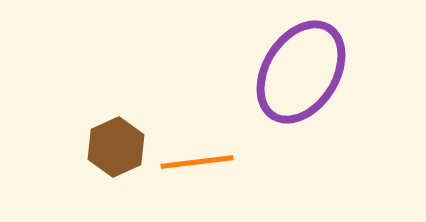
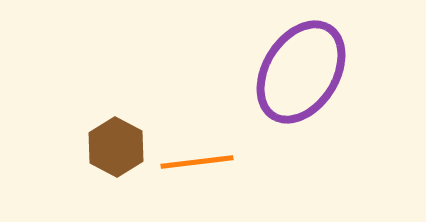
brown hexagon: rotated 8 degrees counterclockwise
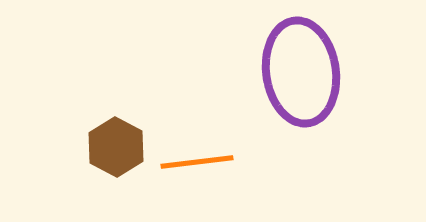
purple ellipse: rotated 40 degrees counterclockwise
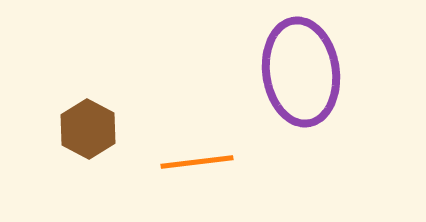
brown hexagon: moved 28 px left, 18 px up
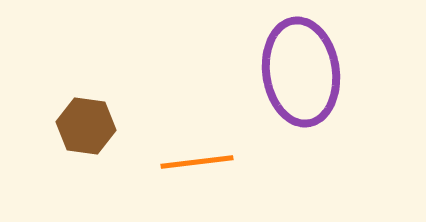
brown hexagon: moved 2 px left, 3 px up; rotated 20 degrees counterclockwise
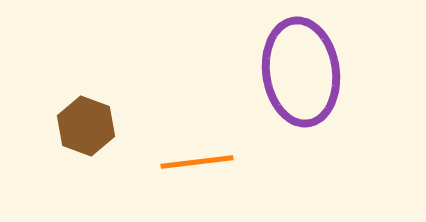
brown hexagon: rotated 12 degrees clockwise
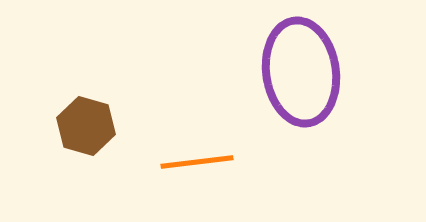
brown hexagon: rotated 4 degrees counterclockwise
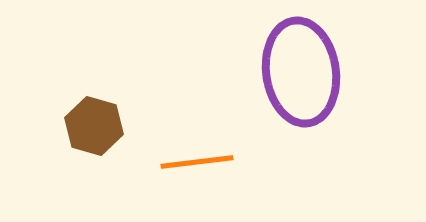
brown hexagon: moved 8 px right
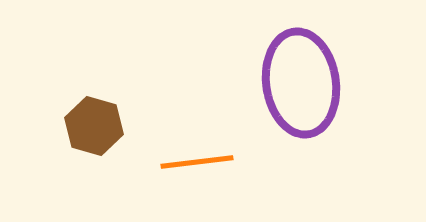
purple ellipse: moved 11 px down
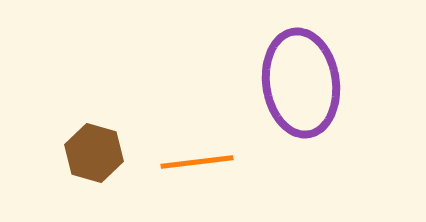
brown hexagon: moved 27 px down
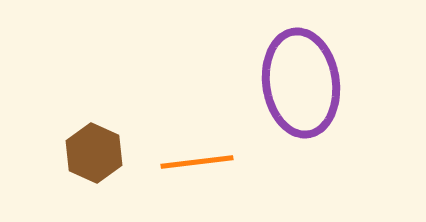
brown hexagon: rotated 8 degrees clockwise
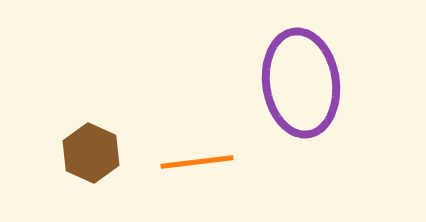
brown hexagon: moved 3 px left
